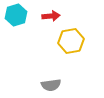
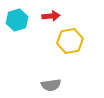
cyan hexagon: moved 1 px right, 5 px down
yellow hexagon: moved 1 px left
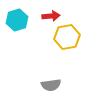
yellow hexagon: moved 3 px left, 4 px up
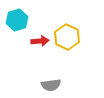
red arrow: moved 11 px left, 25 px down
yellow hexagon: rotated 25 degrees counterclockwise
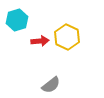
gray semicircle: rotated 30 degrees counterclockwise
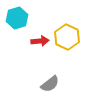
cyan hexagon: moved 2 px up
gray semicircle: moved 1 px left, 1 px up
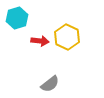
red arrow: rotated 12 degrees clockwise
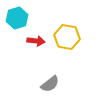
yellow hexagon: rotated 15 degrees counterclockwise
red arrow: moved 4 px left
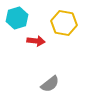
yellow hexagon: moved 3 px left, 14 px up
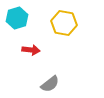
red arrow: moved 5 px left, 9 px down
